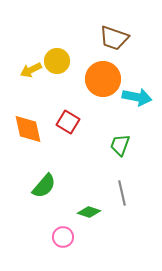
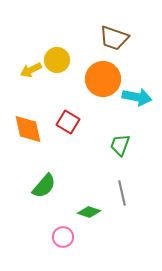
yellow circle: moved 1 px up
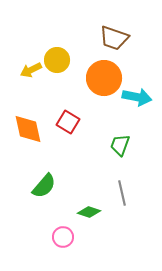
orange circle: moved 1 px right, 1 px up
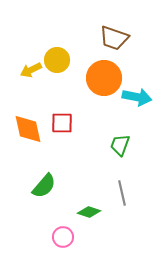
red square: moved 6 px left, 1 px down; rotated 30 degrees counterclockwise
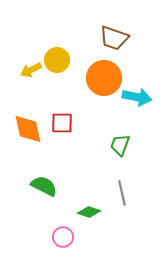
green semicircle: rotated 104 degrees counterclockwise
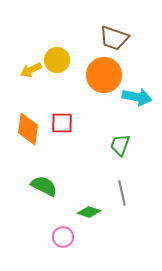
orange circle: moved 3 px up
orange diamond: rotated 20 degrees clockwise
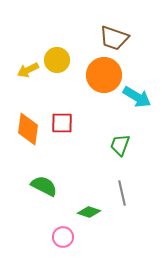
yellow arrow: moved 3 px left
cyan arrow: rotated 20 degrees clockwise
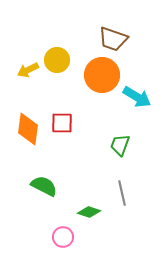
brown trapezoid: moved 1 px left, 1 px down
orange circle: moved 2 px left
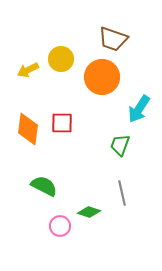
yellow circle: moved 4 px right, 1 px up
orange circle: moved 2 px down
cyan arrow: moved 2 px right, 12 px down; rotated 92 degrees clockwise
pink circle: moved 3 px left, 11 px up
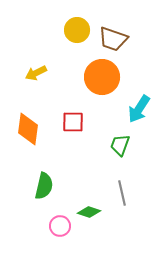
yellow circle: moved 16 px right, 29 px up
yellow arrow: moved 8 px right, 3 px down
red square: moved 11 px right, 1 px up
green semicircle: rotated 76 degrees clockwise
